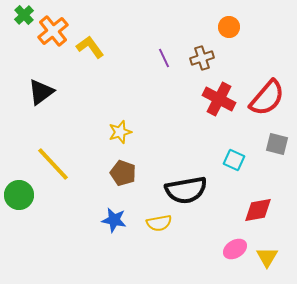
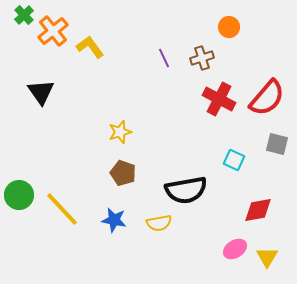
black triangle: rotated 28 degrees counterclockwise
yellow line: moved 9 px right, 45 px down
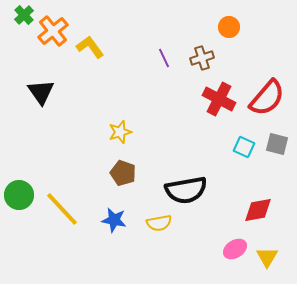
cyan square: moved 10 px right, 13 px up
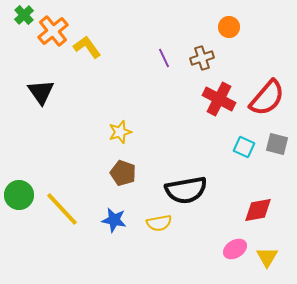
yellow L-shape: moved 3 px left
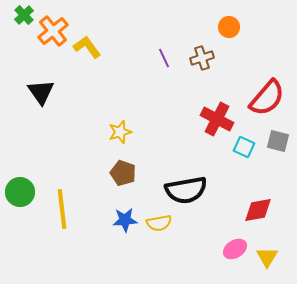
red cross: moved 2 px left, 20 px down
gray square: moved 1 px right, 3 px up
green circle: moved 1 px right, 3 px up
yellow line: rotated 36 degrees clockwise
blue star: moved 11 px right; rotated 15 degrees counterclockwise
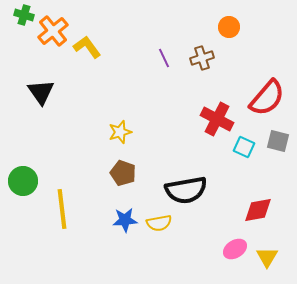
green cross: rotated 30 degrees counterclockwise
green circle: moved 3 px right, 11 px up
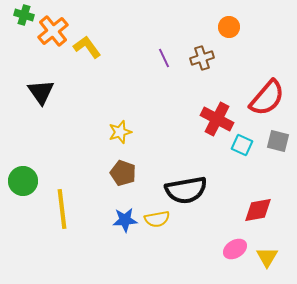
cyan square: moved 2 px left, 2 px up
yellow semicircle: moved 2 px left, 4 px up
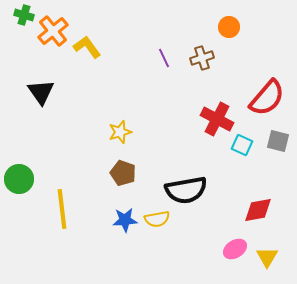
green circle: moved 4 px left, 2 px up
